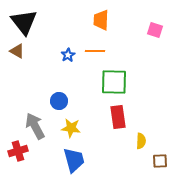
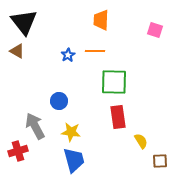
yellow star: moved 4 px down
yellow semicircle: rotated 35 degrees counterclockwise
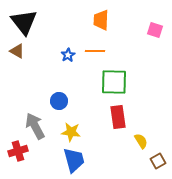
brown square: moved 2 px left; rotated 28 degrees counterclockwise
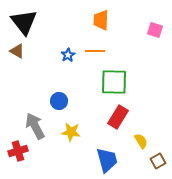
red rectangle: rotated 40 degrees clockwise
blue trapezoid: moved 33 px right
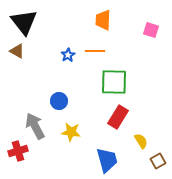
orange trapezoid: moved 2 px right
pink square: moved 4 px left
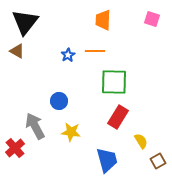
black triangle: moved 1 px right; rotated 16 degrees clockwise
pink square: moved 1 px right, 11 px up
red cross: moved 3 px left, 3 px up; rotated 24 degrees counterclockwise
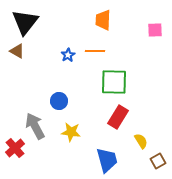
pink square: moved 3 px right, 11 px down; rotated 21 degrees counterclockwise
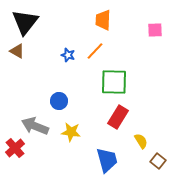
orange line: rotated 48 degrees counterclockwise
blue star: rotated 24 degrees counterclockwise
gray arrow: rotated 40 degrees counterclockwise
brown square: rotated 21 degrees counterclockwise
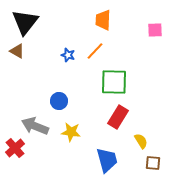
brown square: moved 5 px left, 2 px down; rotated 35 degrees counterclockwise
